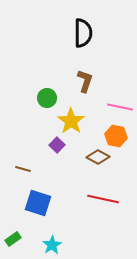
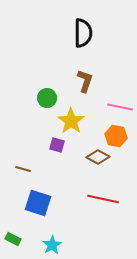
purple square: rotated 28 degrees counterclockwise
green rectangle: rotated 63 degrees clockwise
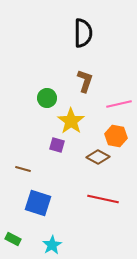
pink line: moved 1 px left, 3 px up; rotated 25 degrees counterclockwise
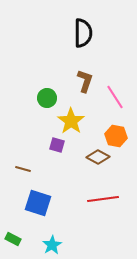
pink line: moved 4 px left, 7 px up; rotated 70 degrees clockwise
red line: rotated 20 degrees counterclockwise
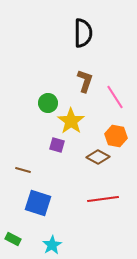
green circle: moved 1 px right, 5 px down
brown line: moved 1 px down
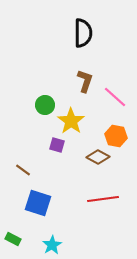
pink line: rotated 15 degrees counterclockwise
green circle: moved 3 px left, 2 px down
brown line: rotated 21 degrees clockwise
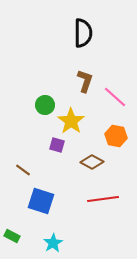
brown diamond: moved 6 px left, 5 px down
blue square: moved 3 px right, 2 px up
green rectangle: moved 1 px left, 3 px up
cyan star: moved 1 px right, 2 px up
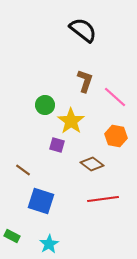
black semicircle: moved 3 px up; rotated 52 degrees counterclockwise
brown diamond: moved 2 px down; rotated 10 degrees clockwise
cyan star: moved 4 px left, 1 px down
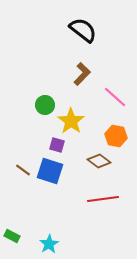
brown L-shape: moved 3 px left, 7 px up; rotated 25 degrees clockwise
brown diamond: moved 7 px right, 3 px up
blue square: moved 9 px right, 30 px up
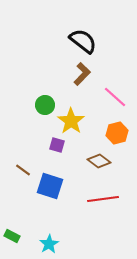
black semicircle: moved 11 px down
orange hexagon: moved 1 px right, 3 px up; rotated 25 degrees counterclockwise
blue square: moved 15 px down
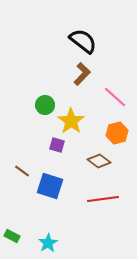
brown line: moved 1 px left, 1 px down
cyan star: moved 1 px left, 1 px up
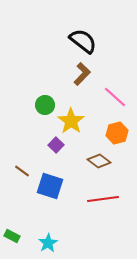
purple square: moved 1 px left; rotated 28 degrees clockwise
